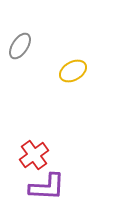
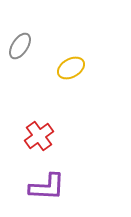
yellow ellipse: moved 2 px left, 3 px up
red cross: moved 5 px right, 19 px up
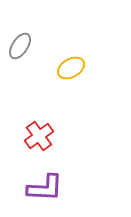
purple L-shape: moved 2 px left, 1 px down
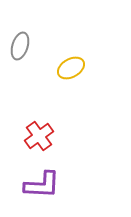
gray ellipse: rotated 16 degrees counterclockwise
purple L-shape: moved 3 px left, 3 px up
